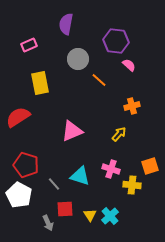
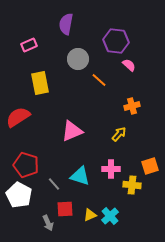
pink cross: rotated 18 degrees counterclockwise
yellow triangle: rotated 40 degrees clockwise
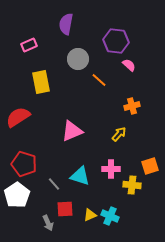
yellow rectangle: moved 1 px right, 1 px up
red pentagon: moved 2 px left, 1 px up
white pentagon: moved 2 px left; rotated 10 degrees clockwise
cyan cross: rotated 24 degrees counterclockwise
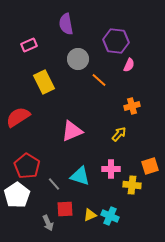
purple semicircle: rotated 20 degrees counterclockwise
pink semicircle: rotated 72 degrees clockwise
yellow rectangle: moved 3 px right; rotated 15 degrees counterclockwise
red pentagon: moved 3 px right, 2 px down; rotated 15 degrees clockwise
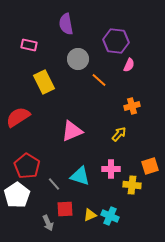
pink rectangle: rotated 35 degrees clockwise
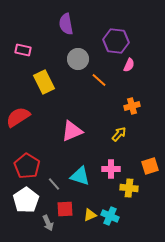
pink rectangle: moved 6 px left, 5 px down
yellow cross: moved 3 px left, 3 px down
white pentagon: moved 9 px right, 5 px down
